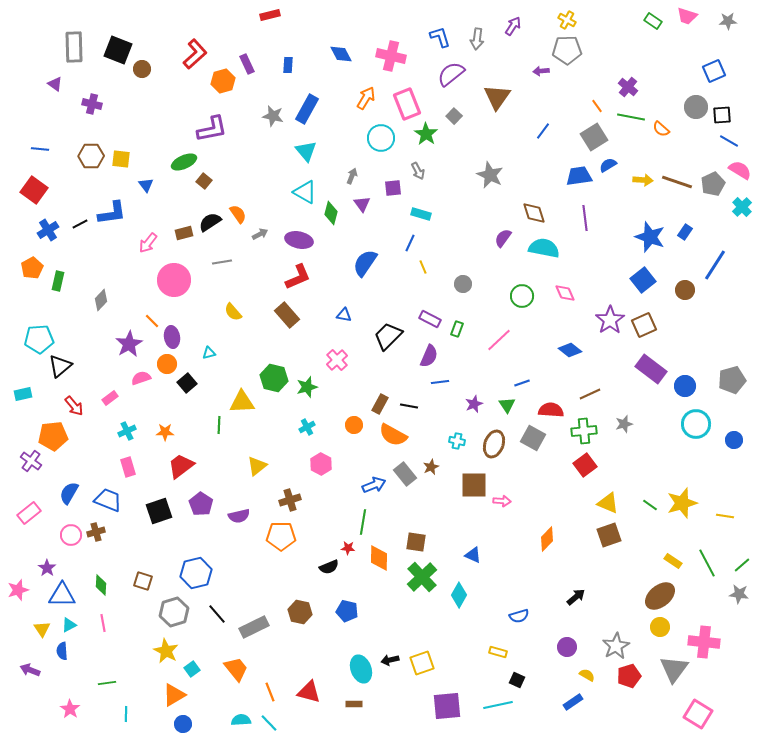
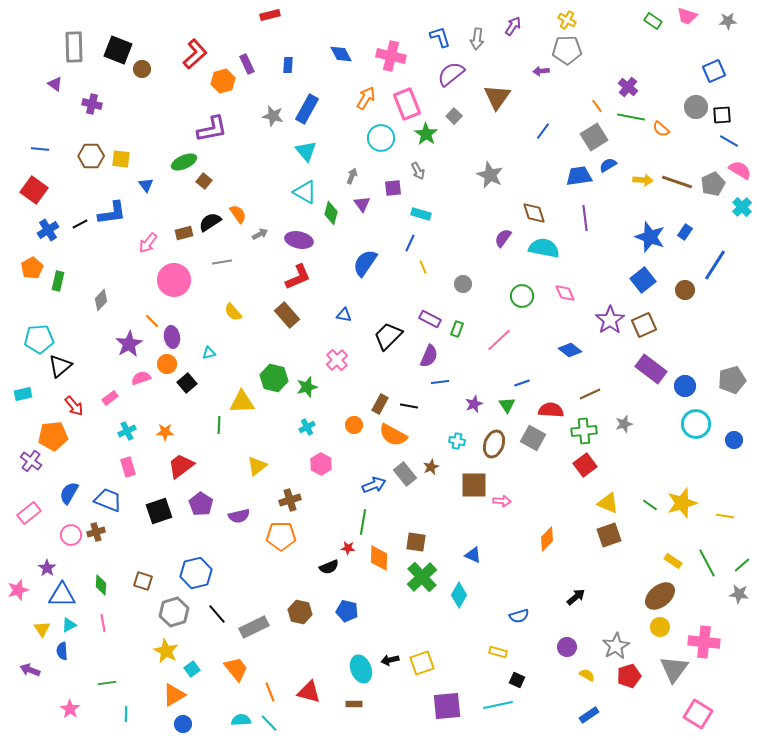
blue rectangle at (573, 702): moved 16 px right, 13 px down
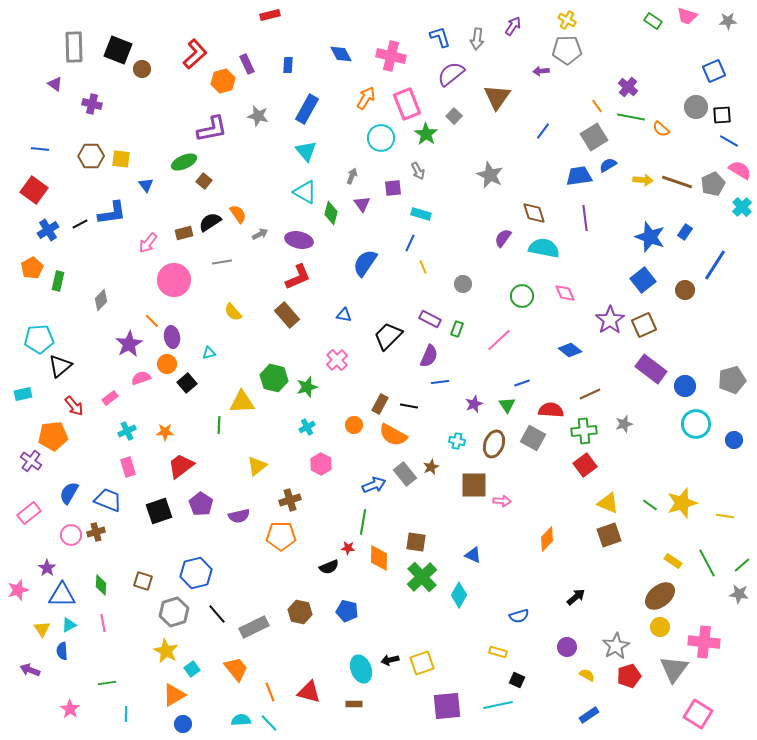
gray star at (273, 116): moved 15 px left
